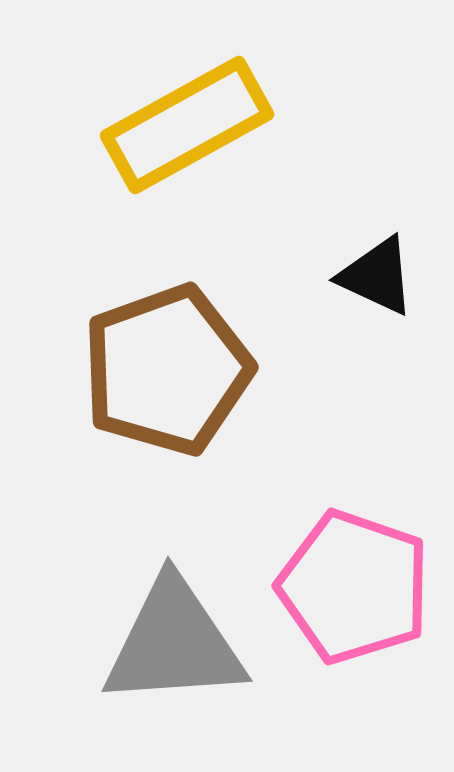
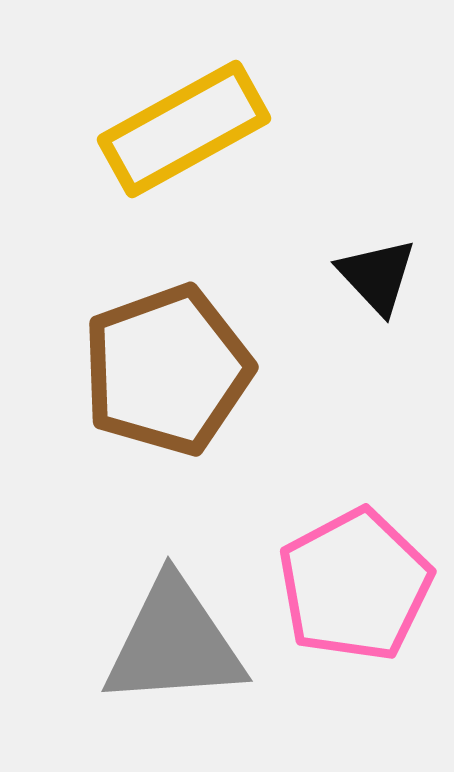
yellow rectangle: moved 3 px left, 4 px down
black triangle: rotated 22 degrees clockwise
pink pentagon: moved 1 px right, 2 px up; rotated 25 degrees clockwise
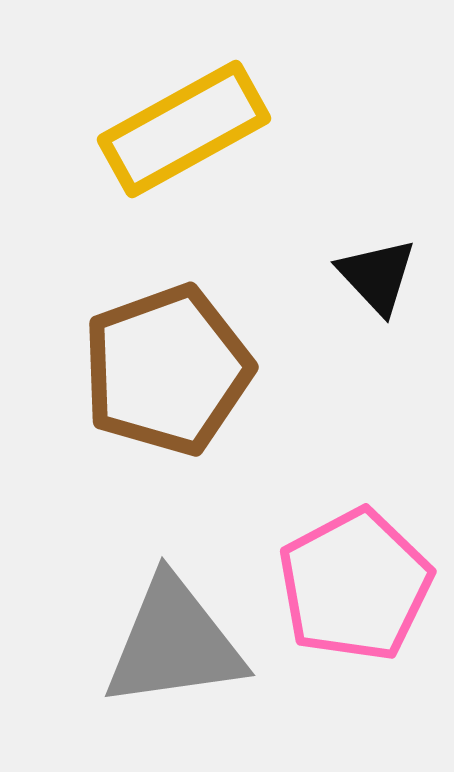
gray triangle: rotated 4 degrees counterclockwise
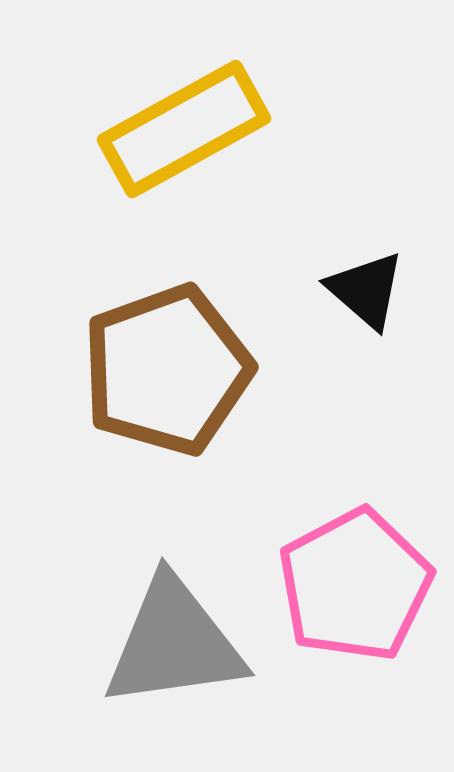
black triangle: moved 11 px left, 14 px down; rotated 6 degrees counterclockwise
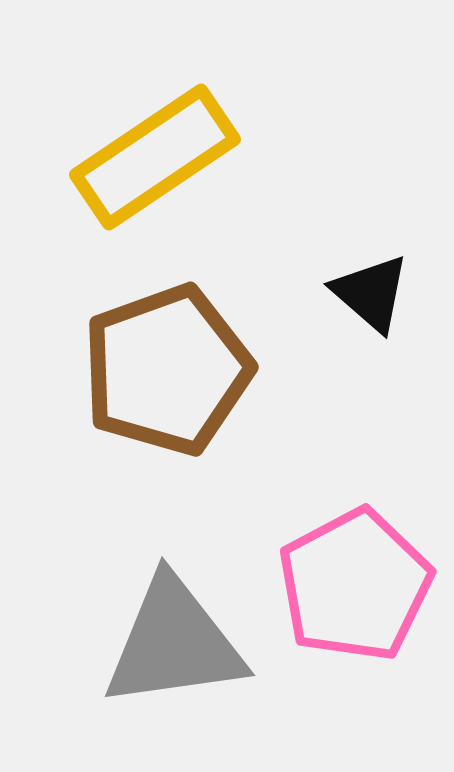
yellow rectangle: moved 29 px left, 28 px down; rotated 5 degrees counterclockwise
black triangle: moved 5 px right, 3 px down
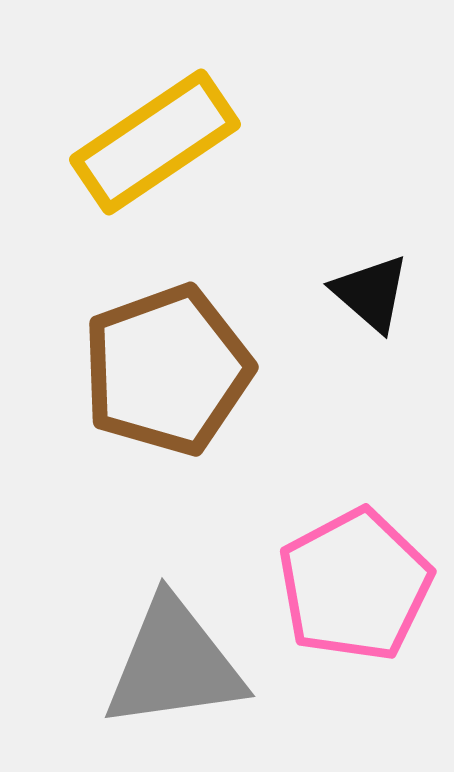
yellow rectangle: moved 15 px up
gray triangle: moved 21 px down
